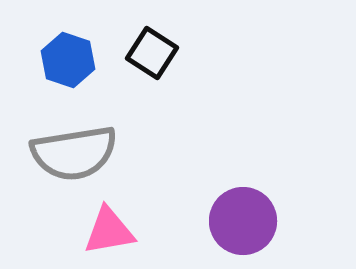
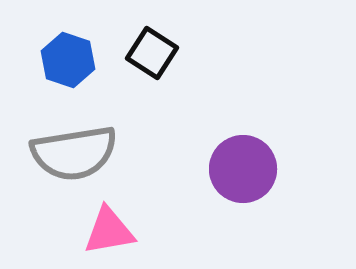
purple circle: moved 52 px up
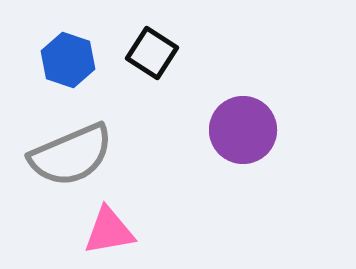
gray semicircle: moved 3 px left, 2 px down; rotated 14 degrees counterclockwise
purple circle: moved 39 px up
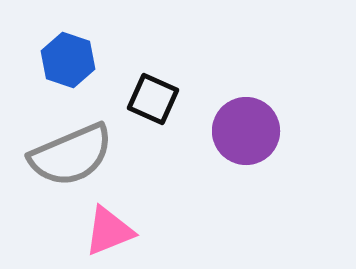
black square: moved 1 px right, 46 px down; rotated 9 degrees counterclockwise
purple circle: moved 3 px right, 1 px down
pink triangle: rotated 12 degrees counterclockwise
